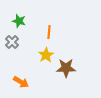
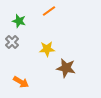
orange line: moved 21 px up; rotated 48 degrees clockwise
yellow star: moved 1 px right, 6 px up; rotated 28 degrees clockwise
brown star: rotated 12 degrees clockwise
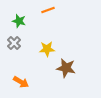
orange line: moved 1 px left, 1 px up; rotated 16 degrees clockwise
gray cross: moved 2 px right, 1 px down
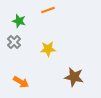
gray cross: moved 1 px up
yellow star: moved 1 px right
brown star: moved 8 px right, 9 px down
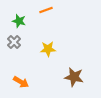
orange line: moved 2 px left
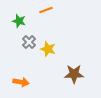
gray cross: moved 15 px right
yellow star: rotated 21 degrees clockwise
brown star: moved 3 px up; rotated 12 degrees counterclockwise
orange arrow: rotated 21 degrees counterclockwise
